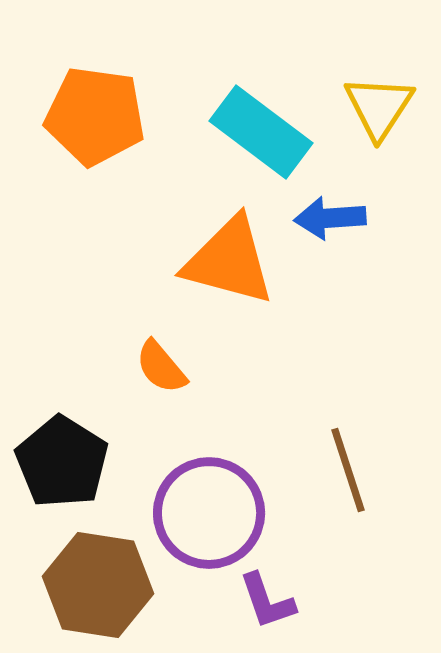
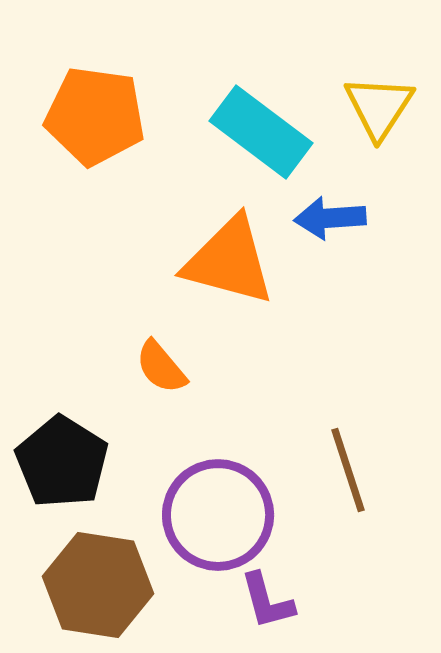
purple circle: moved 9 px right, 2 px down
purple L-shape: rotated 4 degrees clockwise
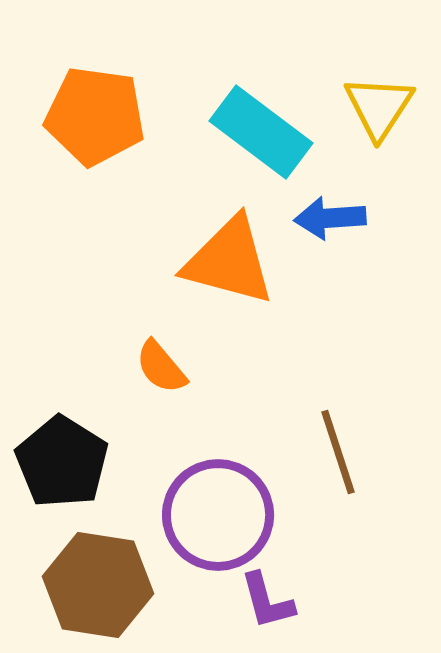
brown line: moved 10 px left, 18 px up
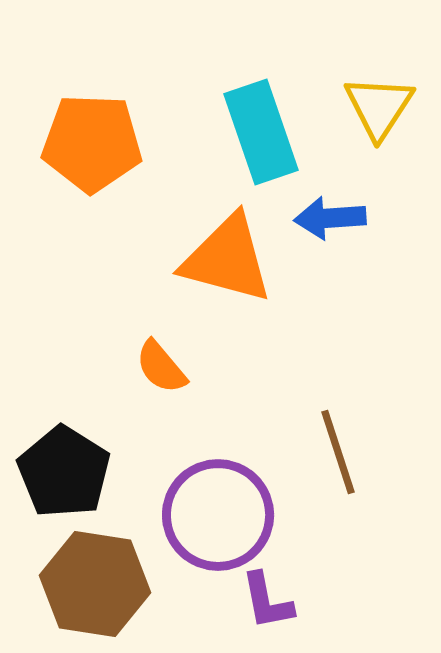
orange pentagon: moved 3 px left, 27 px down; rotated 6 degrees counterclockwise
cyan rectangle: rotated 34 degrees clockwise
orange triangle: moved 2 px left, 2 px up
black pentagon: moved 2 px right, 10 px down
brown hexagon: moved 3 px left, 1 px up
purple L-shape: rotated 4 degrees clockwise
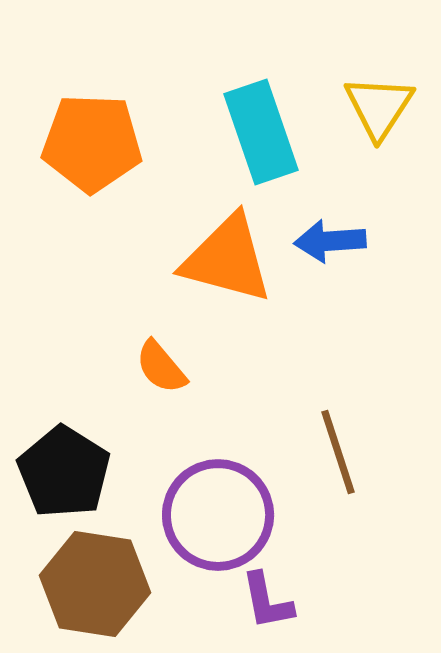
blue arrow: moved 23 px down
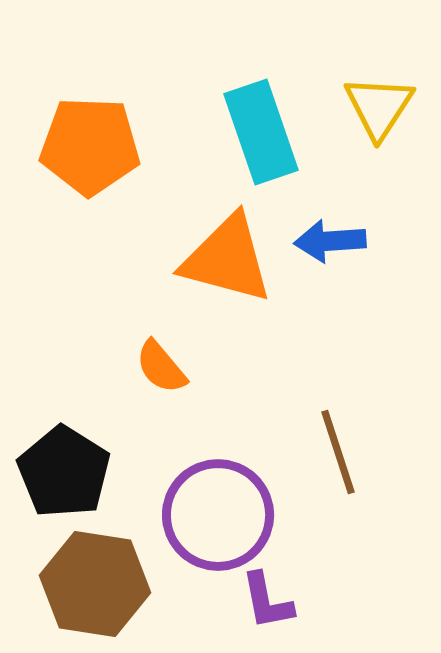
orange pentagon: moved 2 px left, 3 px down
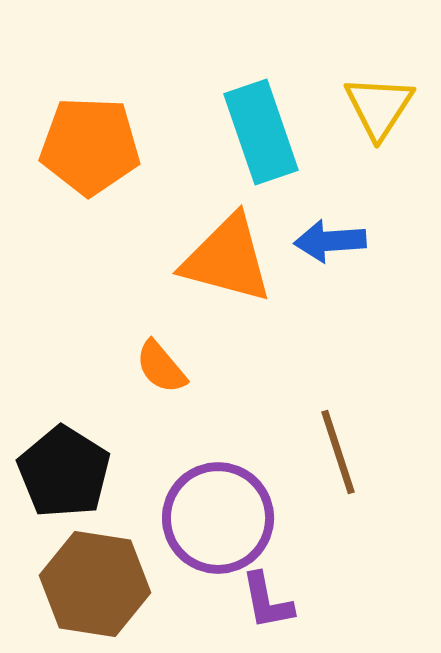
purple circle: moved 3 px down
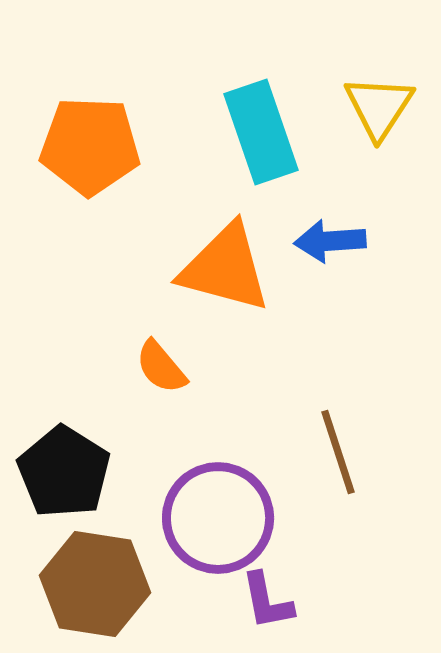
orange triangle: moved 2 px left, 9 px down
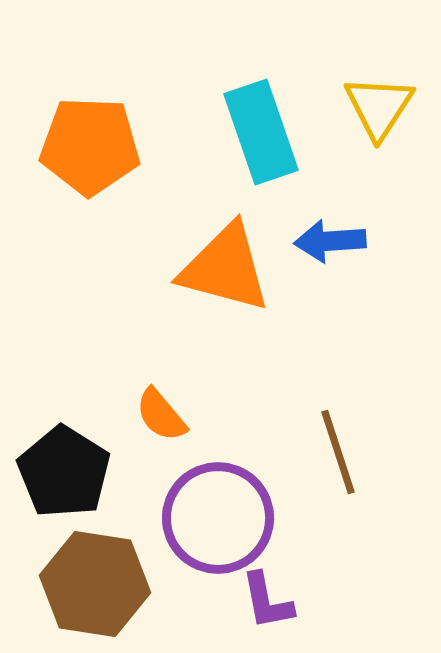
orange semicircle: moved 48 px down
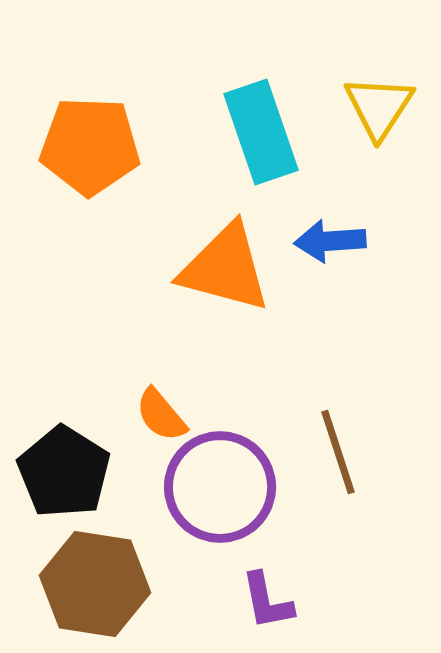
purple circle: moved 2 px right, 31 px up
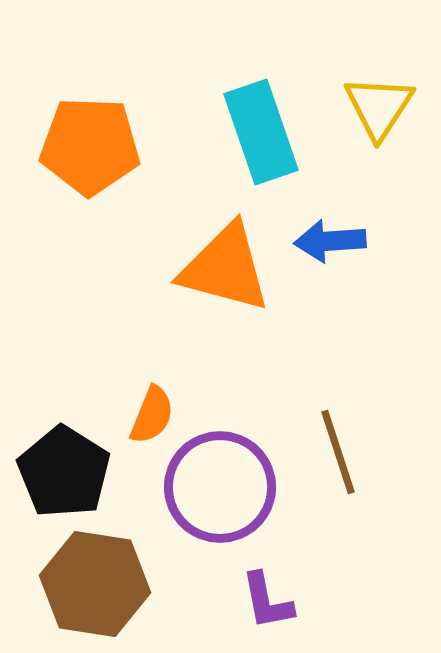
orange semicircle: moved 9 px left; rotated 118 degrees counterclockwise
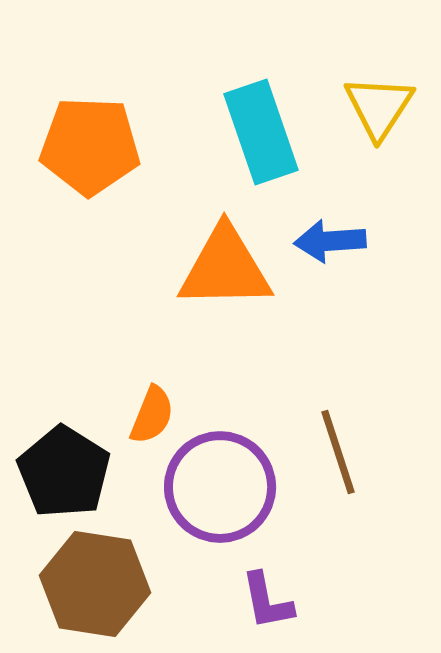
orange triangle: rotated 16 degrees counterclockwise
